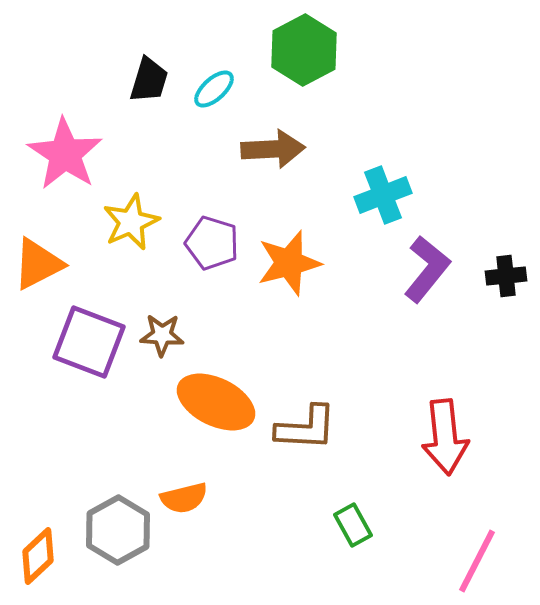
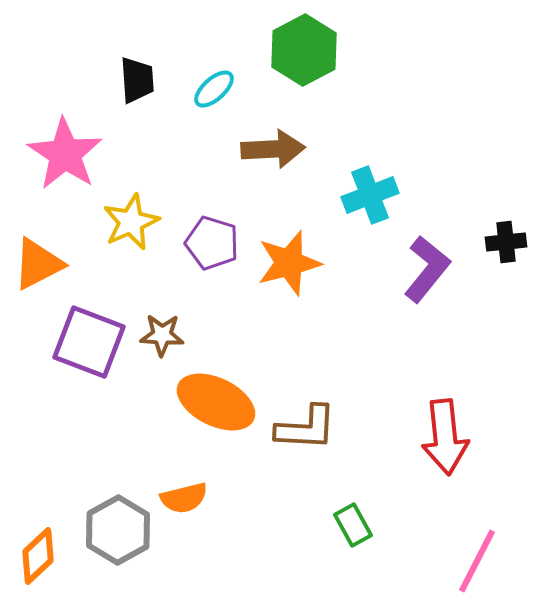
black trapezoid: moved 12 px left; rotated 21 degrees counterclockwise
cyan cross: moved 13 px left
black cross: moved 34 px up
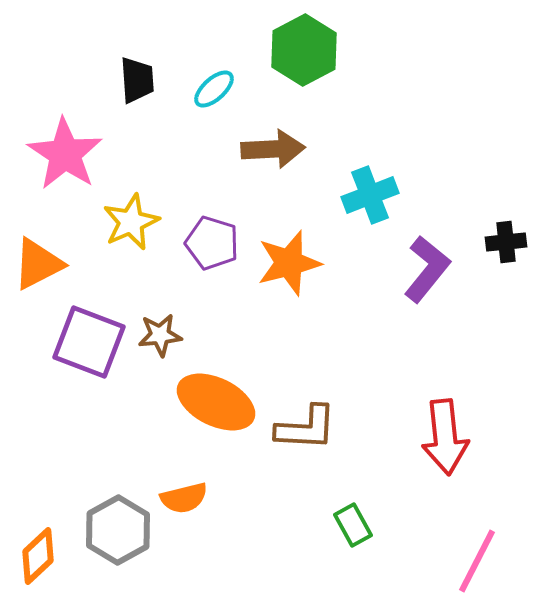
brown star: moved 2 px left; rotated 9 degrees counterclockwise
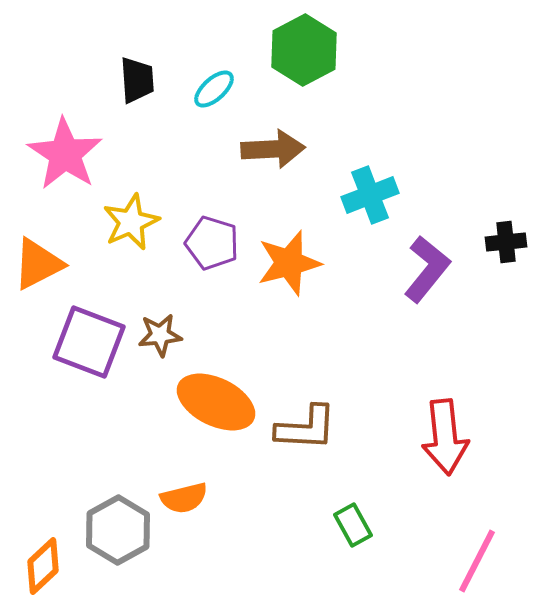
orange diamond: moved 5 px right, 10 px down
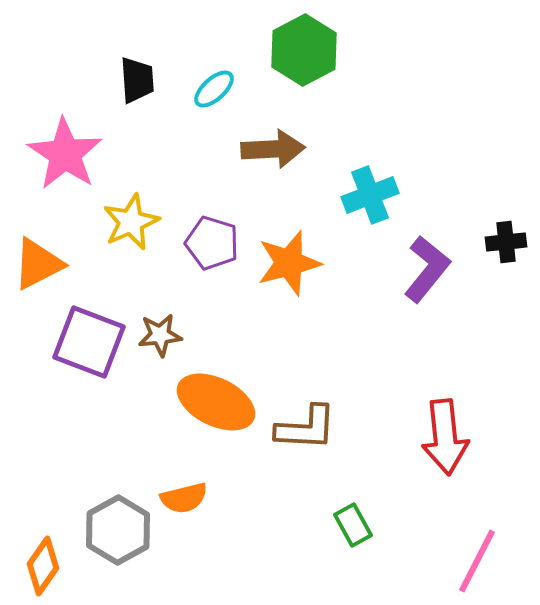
orange diamond: rotated 12 degrees counterclockwise
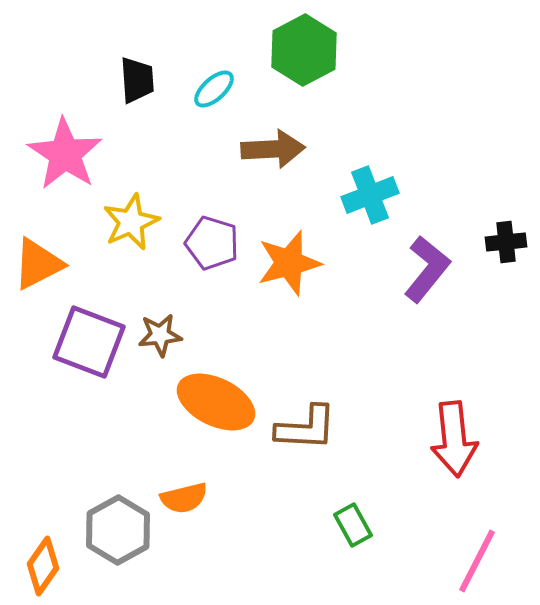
red arrow: moved 9 px right, 2 px down
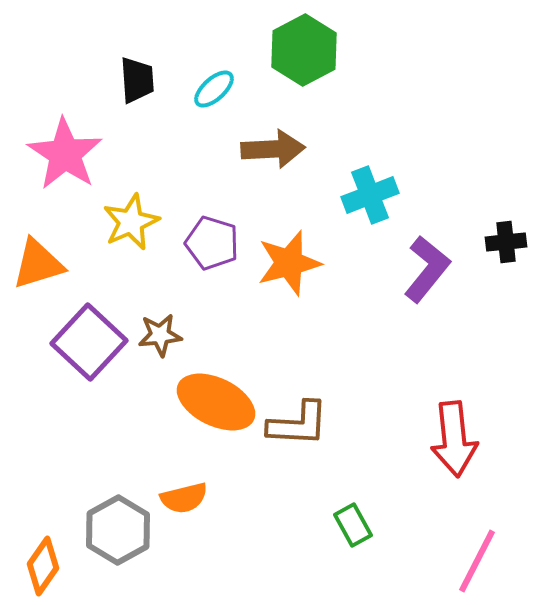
orange triangle: rotated 10 degrees clockwise
purple square: rotated 22 degrees clockwise
brown L-shape: moved 8 px left, 4 px up
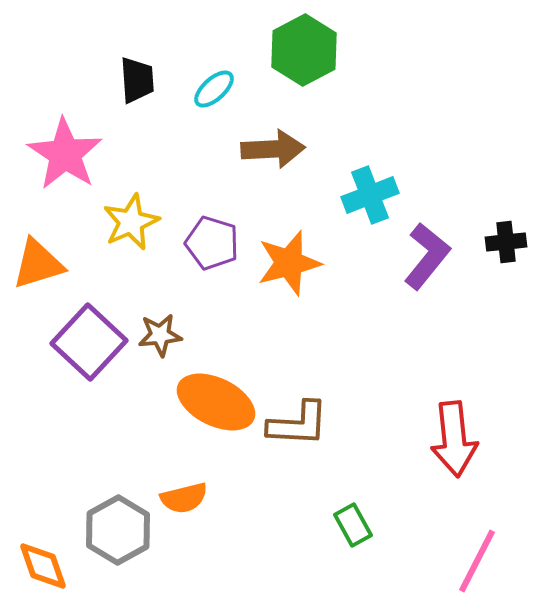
purple L-shape: moved 13 px up
orange diamond: rotated 54 degrees counterclockwise
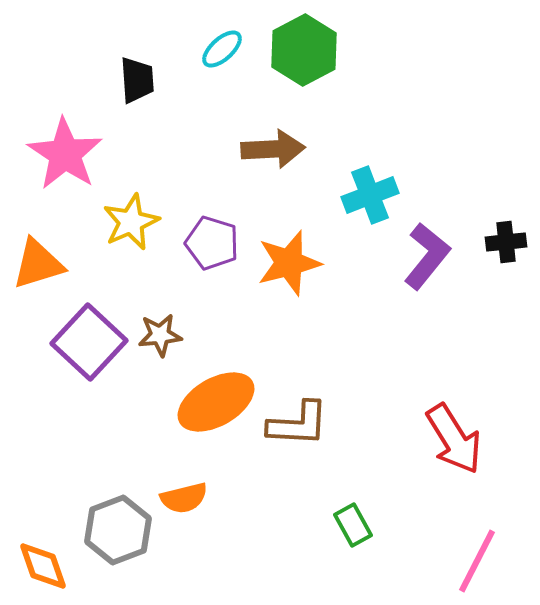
cyan ellipse: moved 8 px right, 40 px up
orange ellipse: rotated 56 degrees counterclockwise
red arrow: rotated 26 degrees counterclockwise
gray hexagon: rotated 8 degrees clockwise
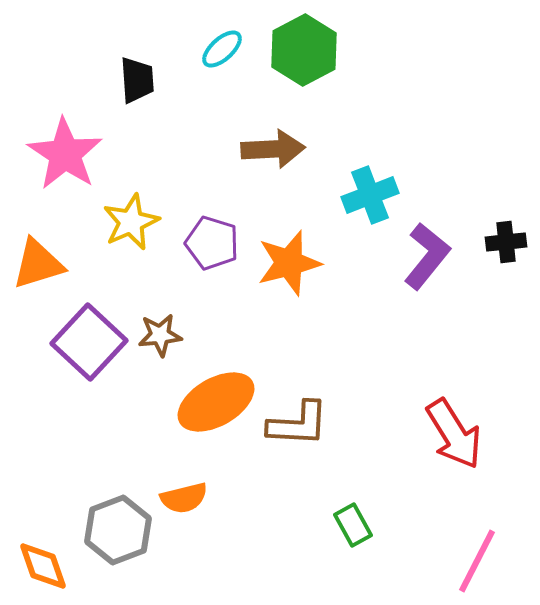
red arrow: moved 5 px up
